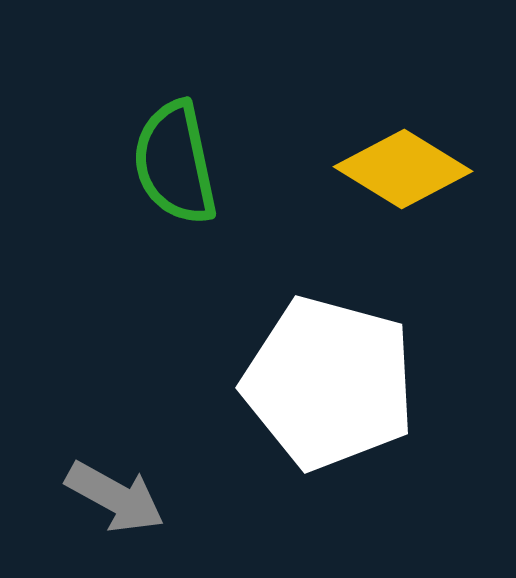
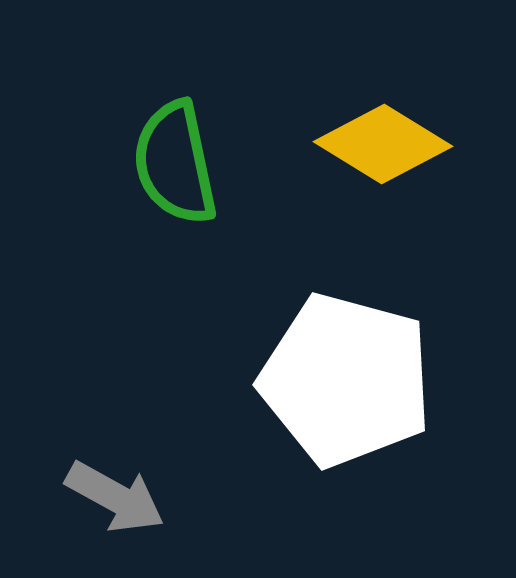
yellow diamond: moved 20 px left, 25 px up
white pentagon: moved 17 px right, 3 px up
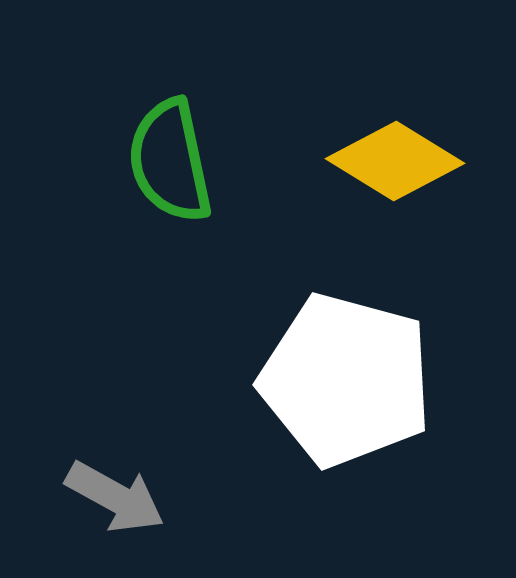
yellow diamond: moved 12 px right, 17 px down
green semicircle: moved 5 px left, 2 px up
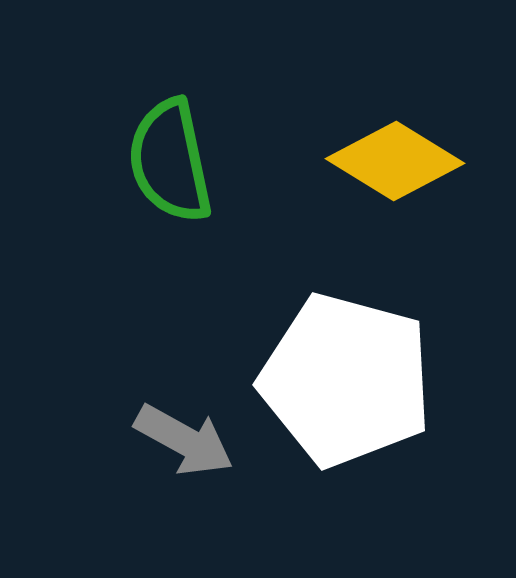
gray arrow: moved 69 px right, 57 px up
